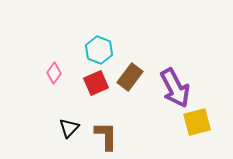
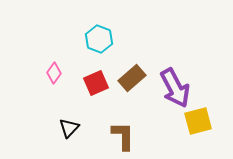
cyan hexagon: moved 11 px up
brown rectangle: moved 2 px right, 1 px down; rotated 12 degrees clockwise
yellow square: moved 1 px right, 1 px up
brown L-shape: moved 17 px right
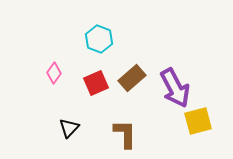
brown L-shape: moved 2 px right, 2 px up
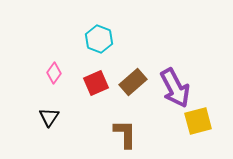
brown rectangle: moved 1 px right, 4 px down
black triangle: moved 20 px left, 11 px up; rotated 10 degrees counterclockwise
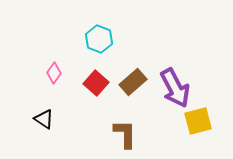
red square: rotated 25 degrees counterclockwise
black triangle: moved 5 px left, 2 px down; rotated 30 degrees counterclockwise
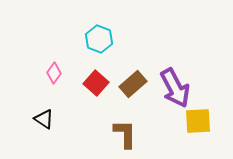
brown rectangle: moved 2 px down
yellow square: rotated 12 degrees clockwise
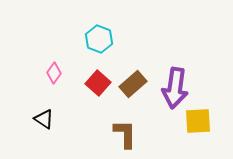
red square: moved 2 px right
purple arrow: rotated 36 degrees clockwise
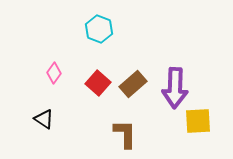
cyan hexagon: moved 10 px up
purple arrow: rotated 6 degrees counterclockwise
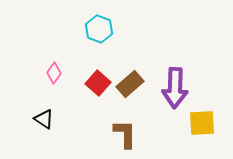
brown rectangle: moved 3 px left
yellow square: moved 4 px right, 2 px down
